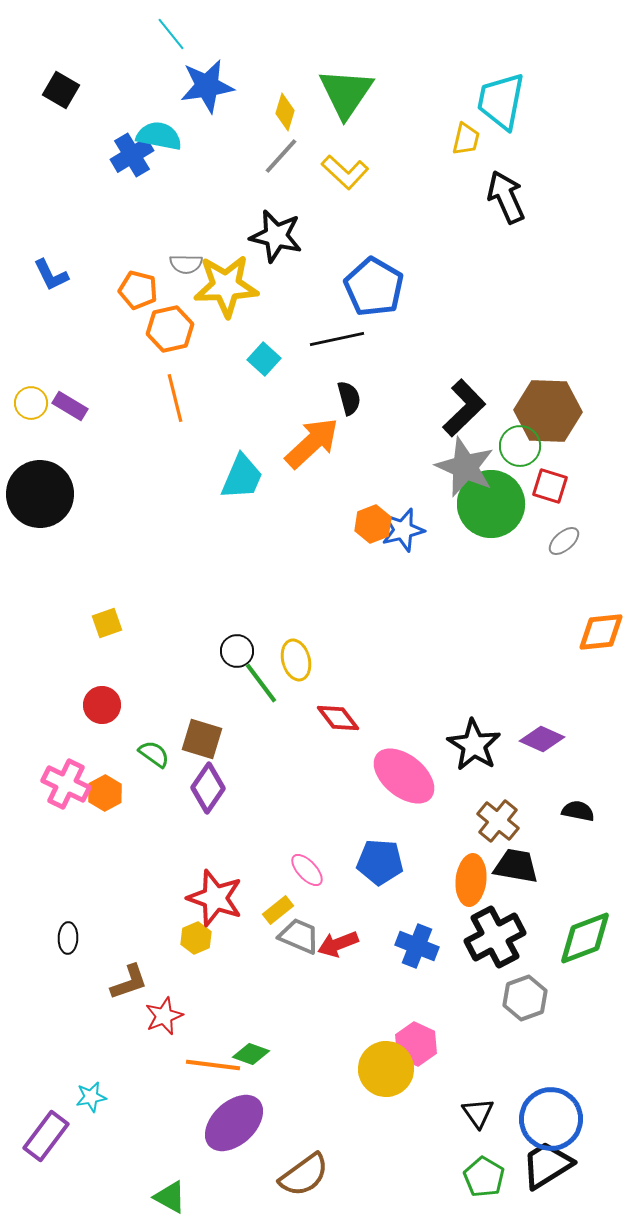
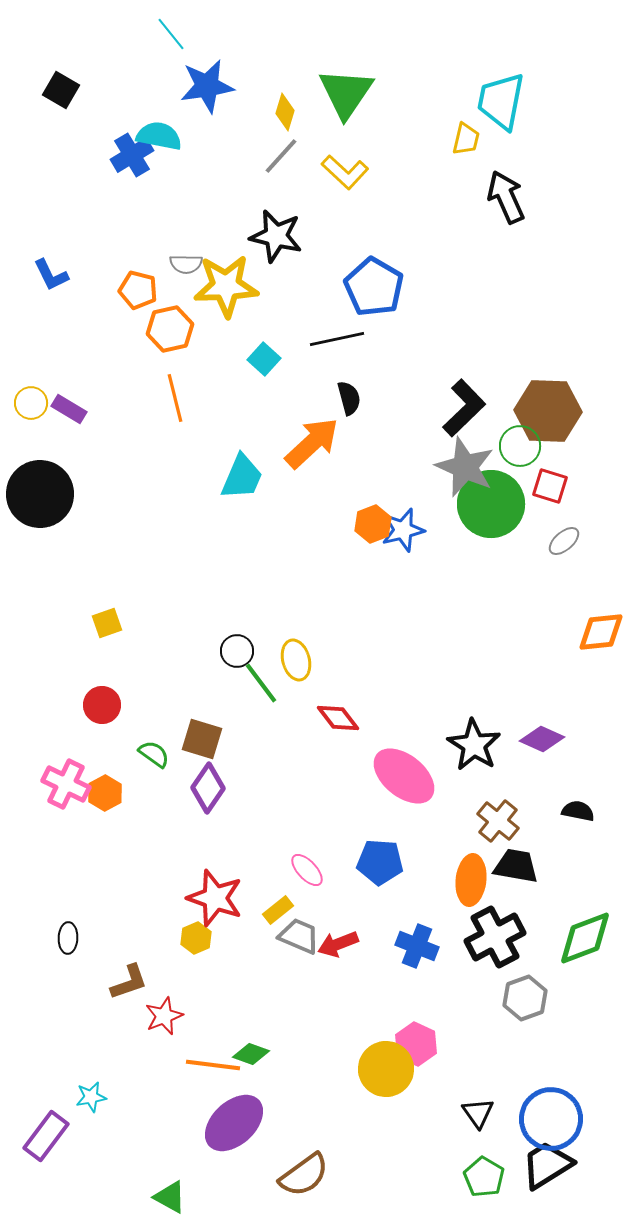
purple rectangle at (70, 406): moved 1 px left, 3 px down
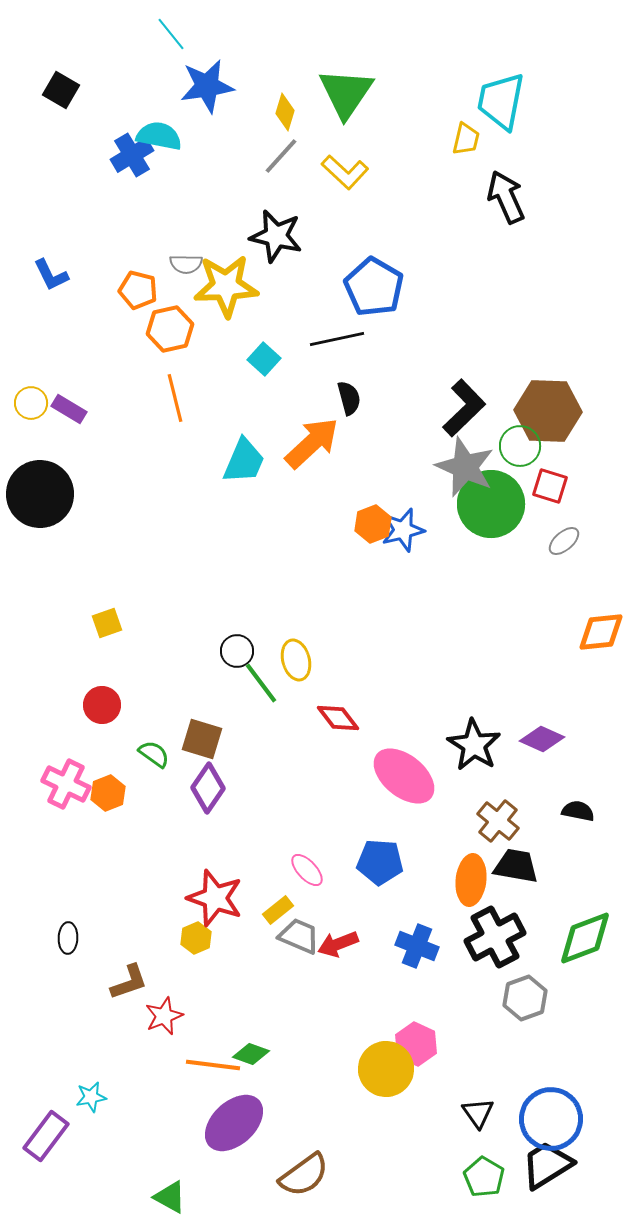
cyan trapezoid at (242, 477): moved 2 px right, 16 px up
orange hexagon at (105, 793): moved 3 px right; rotated 8 degrees clockwise
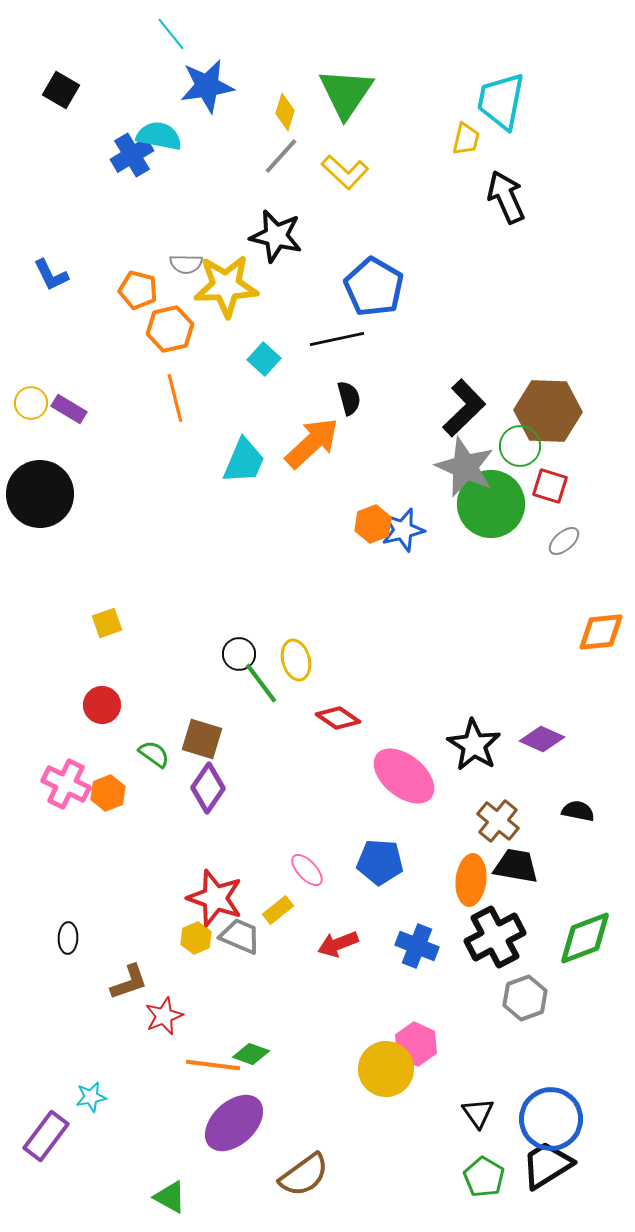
black circle at (237, 651): moved 2 px right, 3 px down
red diamond at (338, 718): rotated 18 degrees counterclockwise
gray trapezoid at (299, 936): moved 59 px left
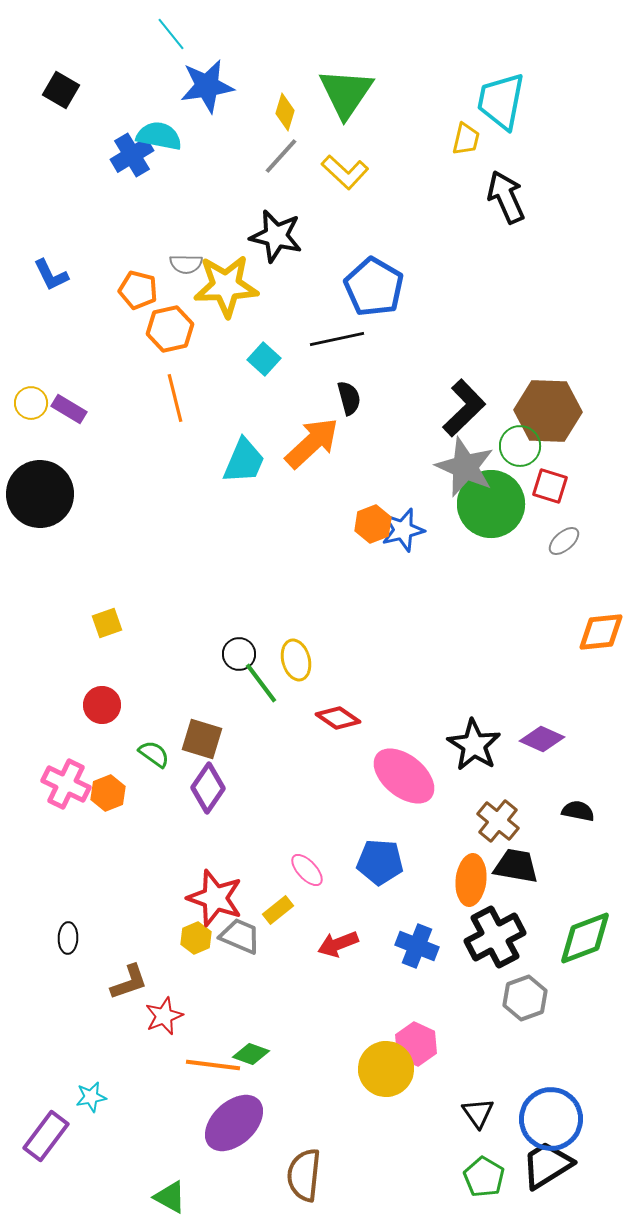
brown semicircle at (304, 1175): rotated 132 degrees clockwise
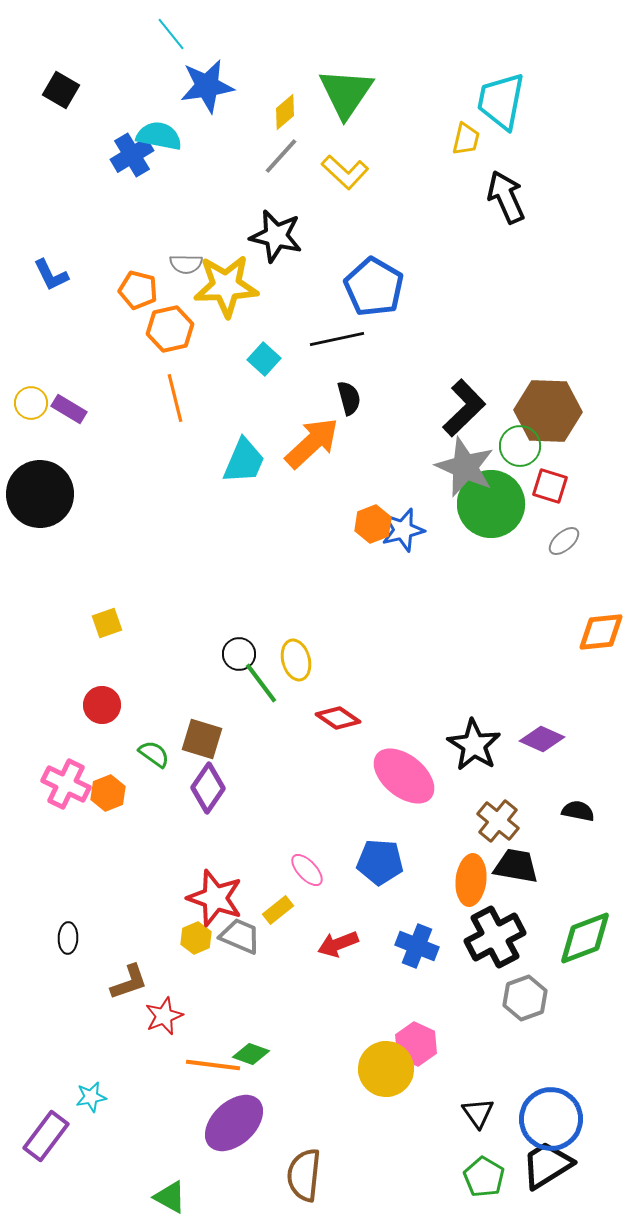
yellow diamond at (285, 112): rotated 33 degrees clockwise
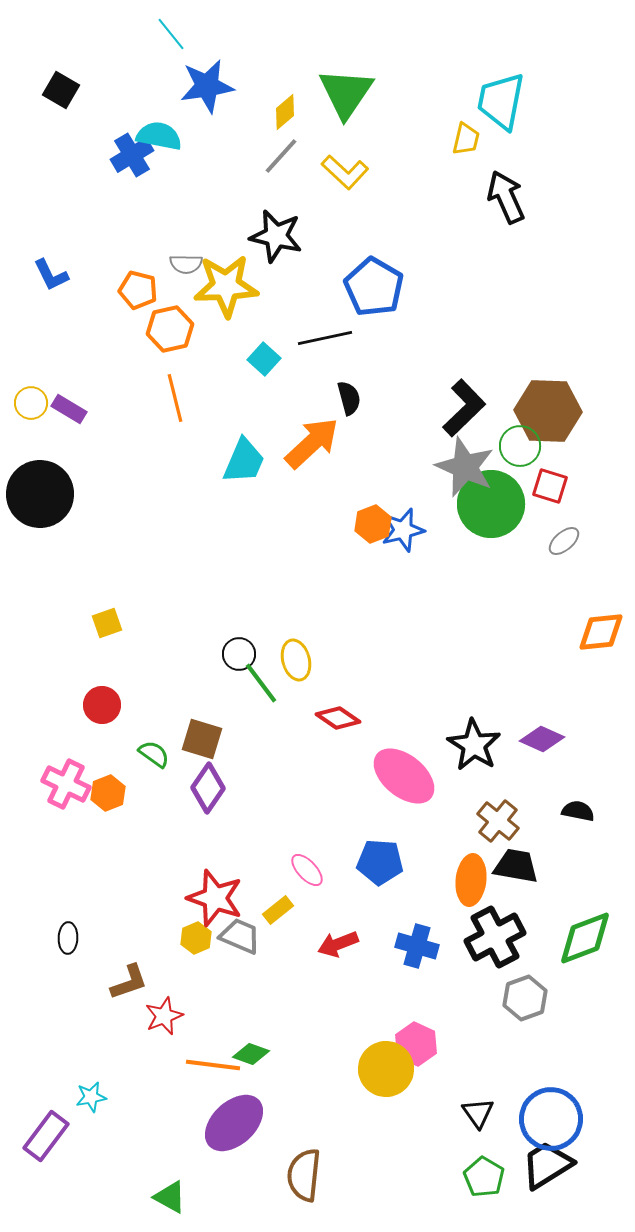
black line at (337, 339): moved 12 px left, 1 px up
blue cross at (417, 946): rotated 6 degrees counterclockwise
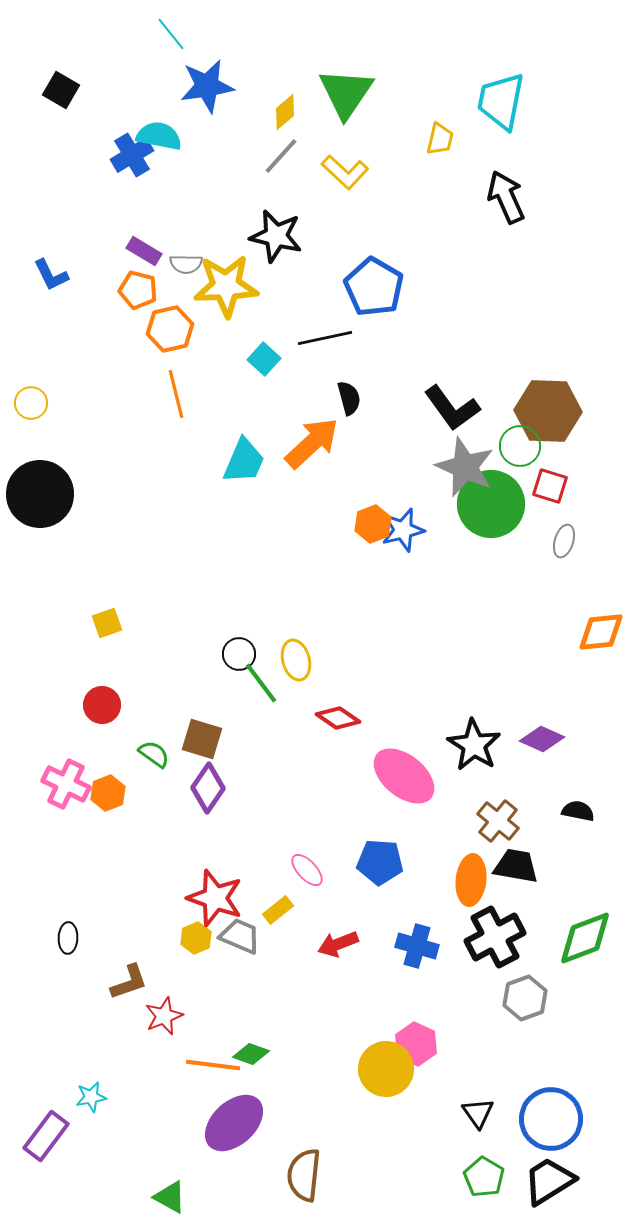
yellow trapezoid at (466, 139): moved 26 px left
orange line at (175, 398): moved 1 px right, 4 px up
black L-shape at (464, 408): moved 12 px left; rotated 98 degrees clockwise
purple rectangle at (69, 409): moved 75 px right, 158 px up
gray ellipse at (564, 541): rotated 32 degrees counterclockwise
black trapezoid at (547, 1165): moved 2 px right, 16 px down
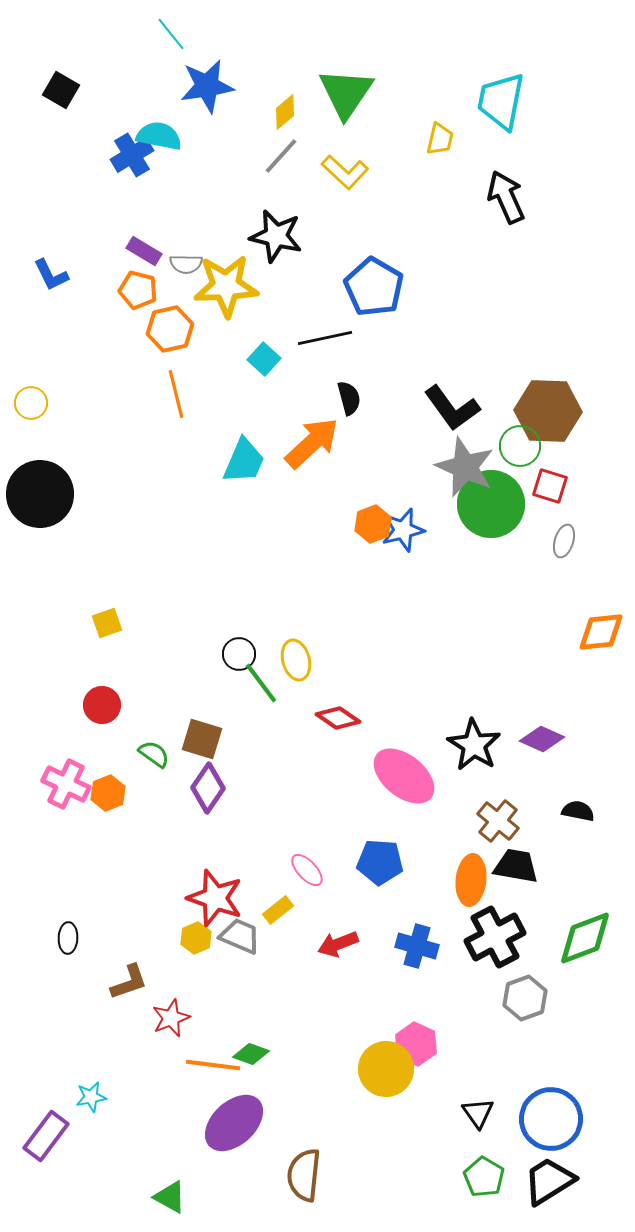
red star at (164, 1016): moved 7 px right, 2 px down
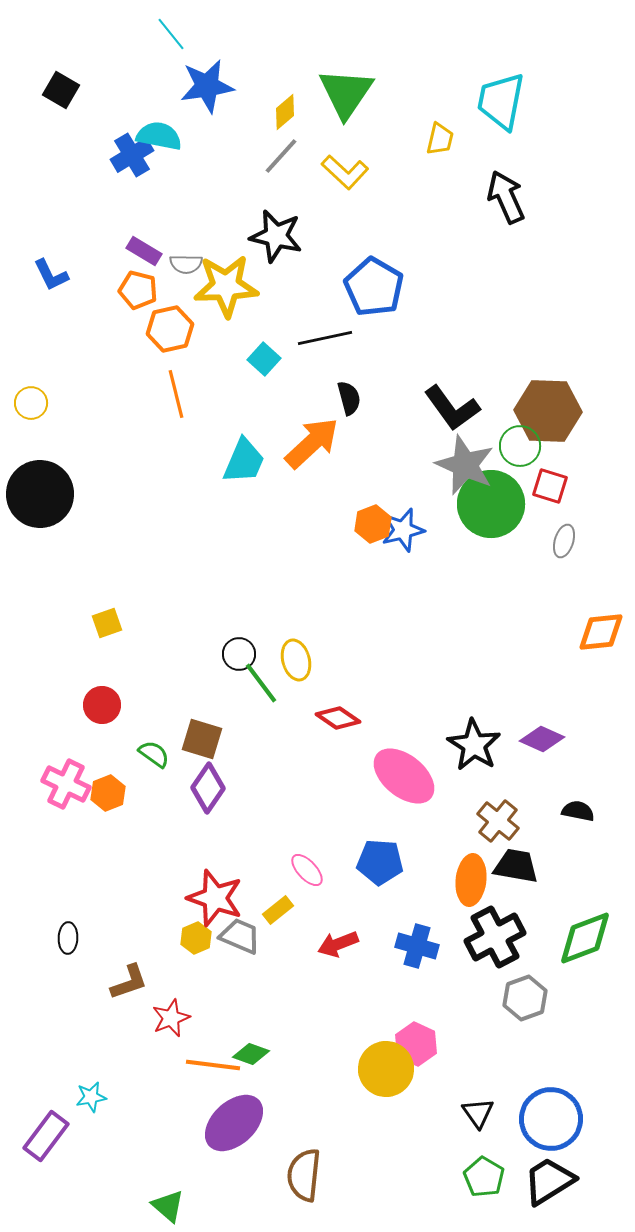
gray star at (465, 467): moved 2 px up
green triangle at (170, 1197): moved 2 px left, 9 px down; rotated 12 degrees clockwise
